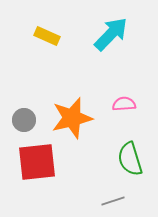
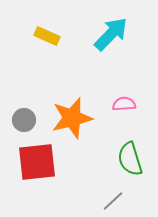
gray line: rotated 25 degrees counterclockwise
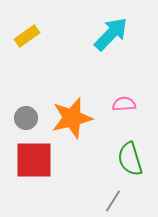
yellow rectangle: moved 20 px left; rotated 60 degrees counterclockwise
gray circle: moved 2 px right, 2 px up
red square: moved 3 px left, 2 px up; rotated 6 degrees clockwise
gray line: rotated 15 degrees counterclockwise
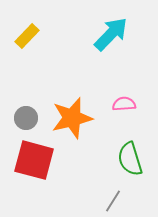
yellow rectangle: rotated 10 degrees counterclockwise
red square: rotated 15 degrees clockwise
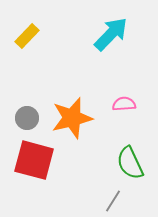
gray circle: moved 1 px right
green semicircle: moved 4 px down; rotated 8 degrees counterclockwise
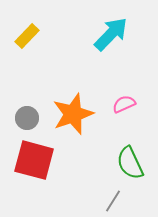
pink semicircle: rotated 20 degrees counterclockwise
orange star: moved 1 px right, 4 px up; rotated 6 degrees counterclockwise
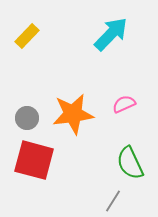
orange star: rotated 12 degrees clockwise
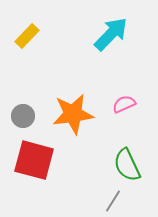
gray circle: moved 4 px left, 2 px up
green semicircle: moved 3 px left, 2 px down
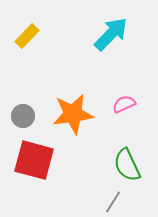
gray line: moved 1 px down
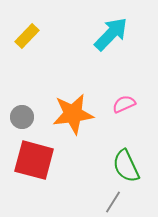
gray circle: moved 1 px left, 1 px down
green semicircle: moved 1 px left, 1 px down
